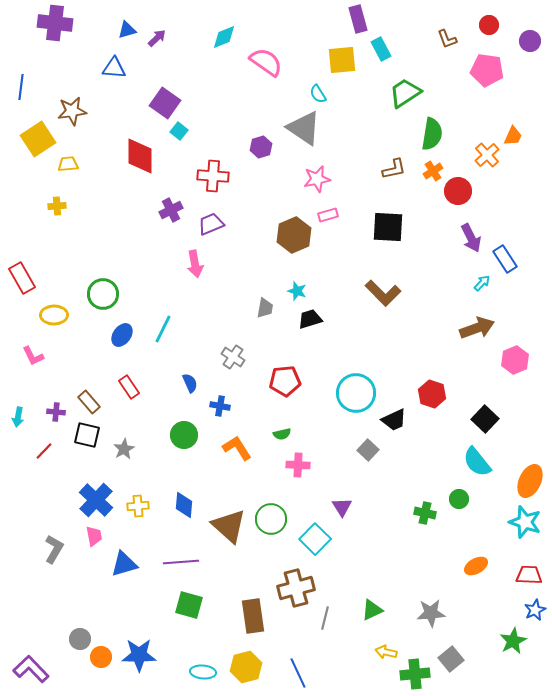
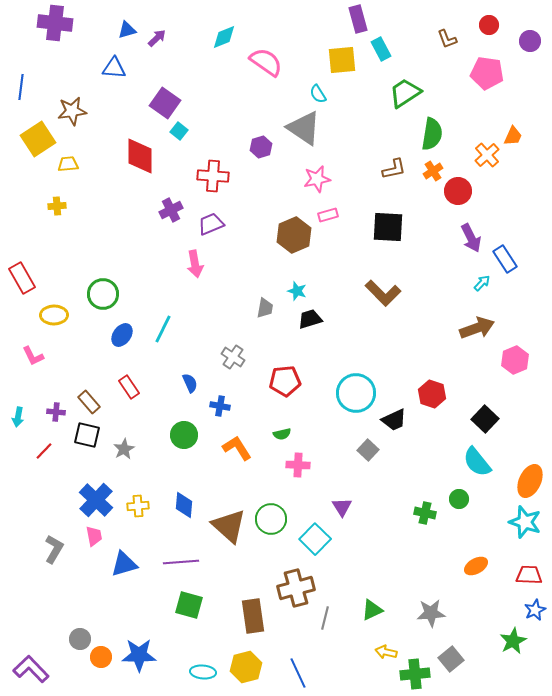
pink pentagon at (487, 70): moved 3 px down
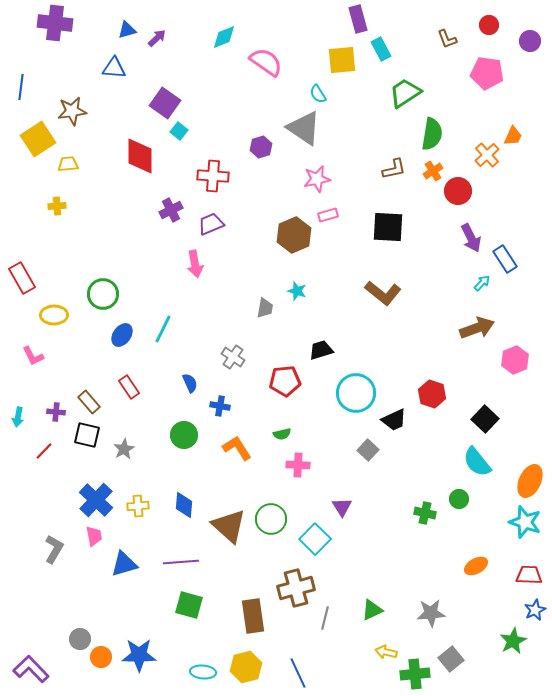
brown L-shape at (383, 293): rotated 6 degrees counterclockwise
black trapezoid at (310, 319): moved 11 px right, 31 px down
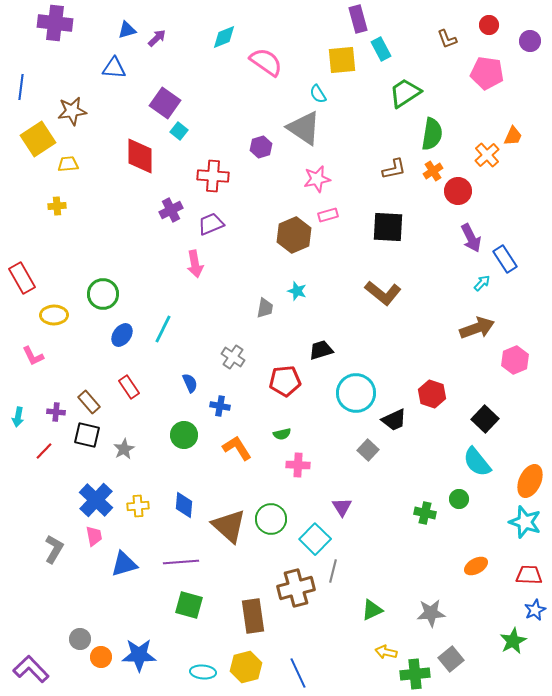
gray line at (325, 618): moved 8 px right, 47 px up
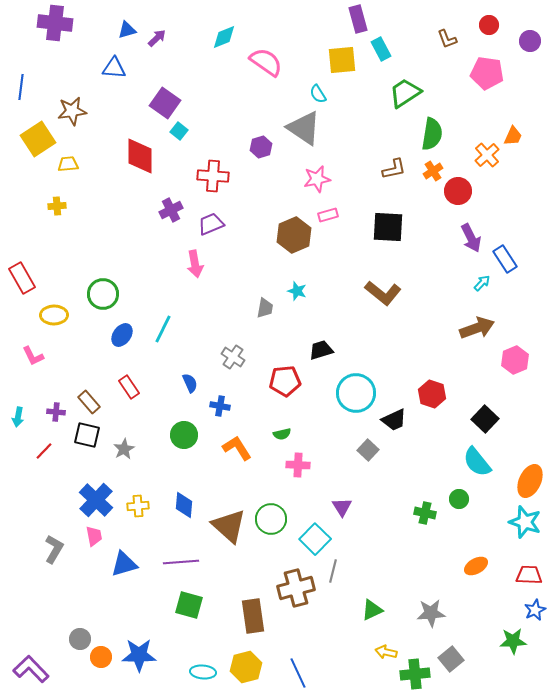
green star at (513, 641): rotated 24 degrees clockwise
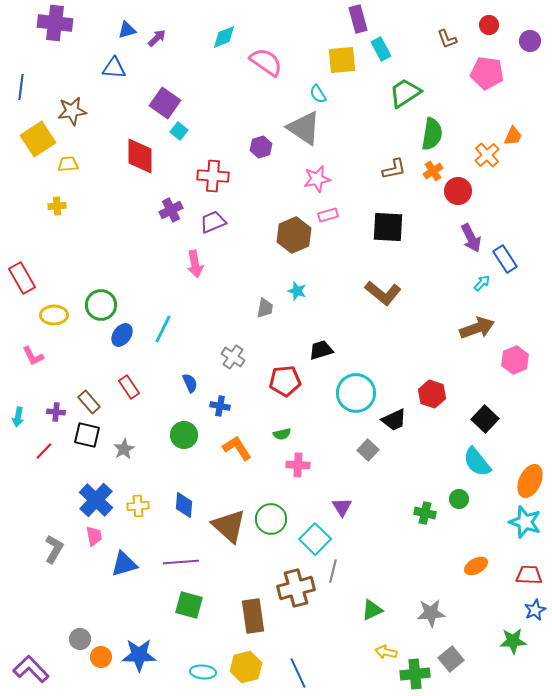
purple trapezoid at (211, 224): moved 2 px right, 2 px up
green circle at (103, 294): moved 2 px left, 11 px down
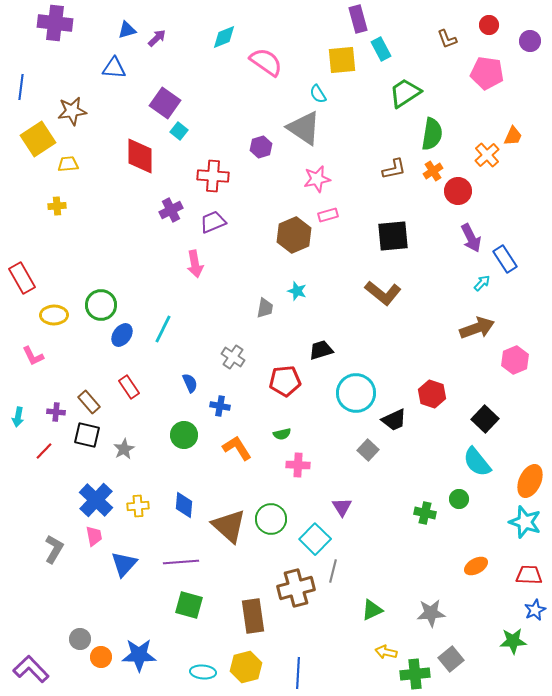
black square at (388, 227): moved 5 px right, 9 px down; rotated 8 degrees counterclockwise
blue triangle at (124, 564): rotated 32 degrees counterclockwise
blue line at (298, 673): rotated 28 degrees clockwise
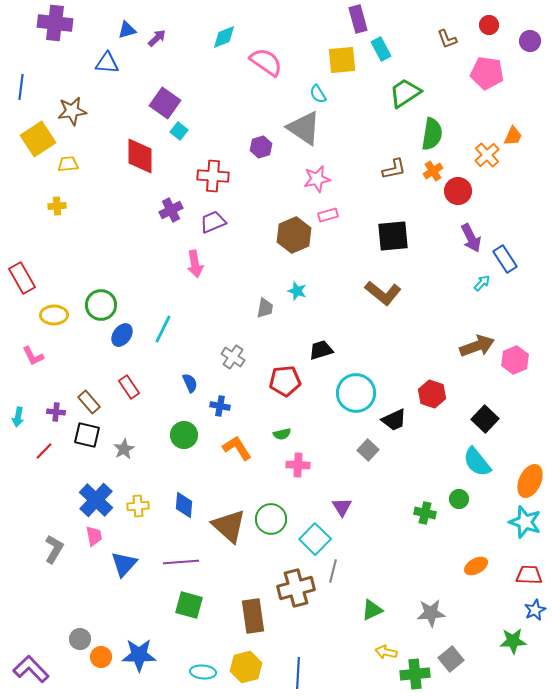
blue triangle at (114, 68): moved 7 px left, 5 px up
brown arrow at (477, 328): moved 18 px down
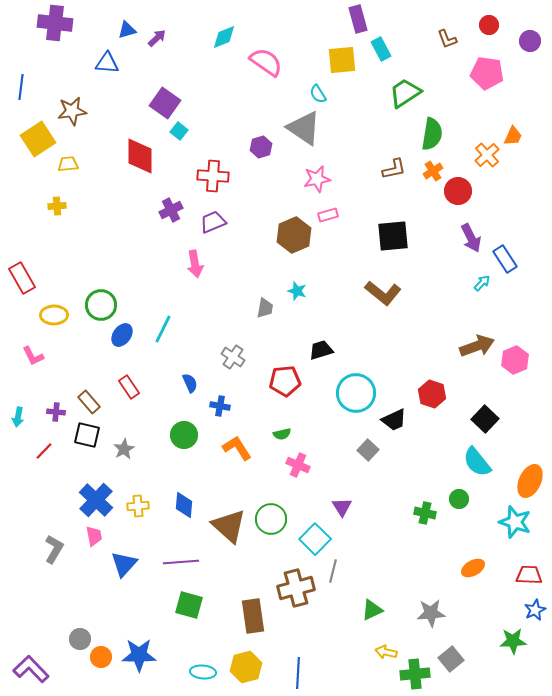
pink cross at (298, 465): rotated 20 degrees clockwise
cyan star at (525, 522): moved 10 px left
orange ellipse at (476, 566): moved 3 px left, 2 px down
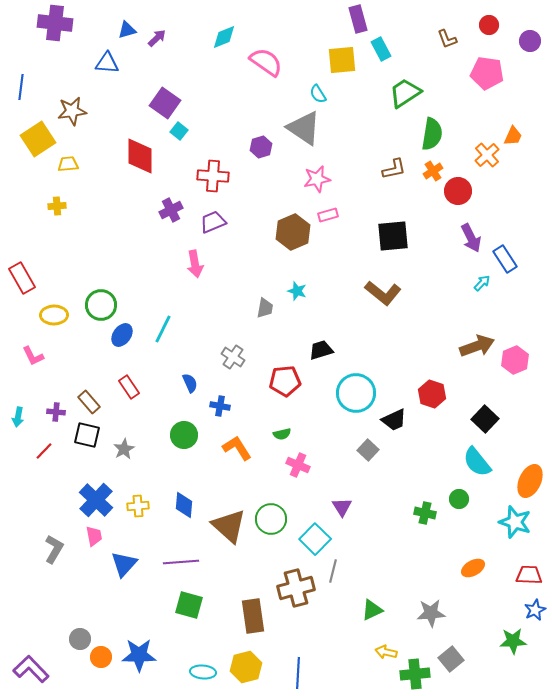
brown hexagon at (294, 235): moved 1 px left, 3 px up
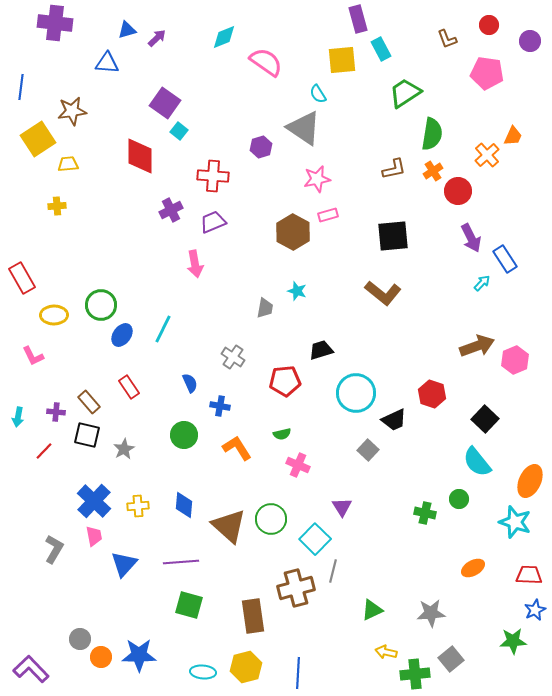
brown hexagon at (293, 232): rotated 8 degrees counterclockwise
blue cross at (96, 500): moved 2 px left, 1 px down
